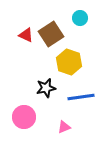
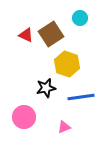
yellow hexagon: moved 2 px left, 2 px down
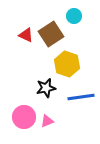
cyan circle: moved 6 px left, 2 px up
pink triangle: moved 17 px left, 6 px up
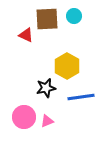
brown square: moved 4 px left, 15 px up; rotated 30 degrees clockwise
yellow hexagon: moved 2 px down; rotated 10 degrees clockwise
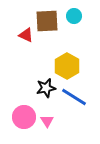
brown square: moved 2 px down
blue line: moved 7 px left; rotated 40 degrees clockwise
pink triangle: rotated 40 degrees counterclockwise
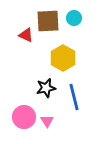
cyan circle: moved 2 px down
brown square: moved 1 px right
yellow hexagon: moved 4 px left, 8 px up
blue line: rotated 44 degrees clockwise
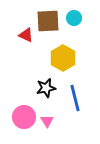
blue line: moved 1 px right, 1 px down
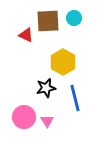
yellow hexagon: moved 4 px down
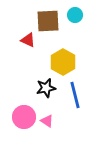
cyan circle: moved 1 px right, 3 px up
red triangle: moved 2 px right, 5 px down
blue line: moved 3 px up
pink triangle: rotated 24 degrees counterclockwise
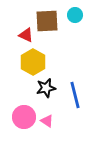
brown square: moved 1 px left
red triangle: moved 2 px left, 5 px up
yellow hexagon: moved 30 px left
